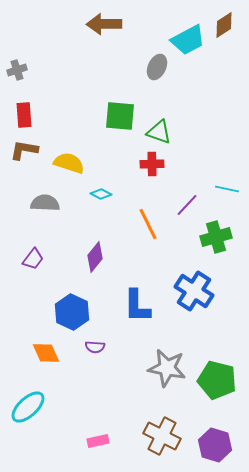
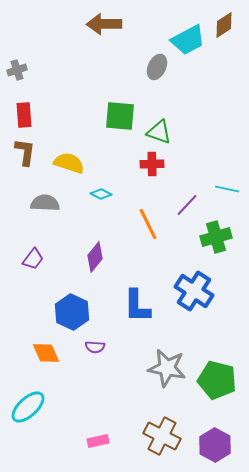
brown L-shape: moved 1 px right, 2 px down; rotated 88 degrees clockwise
purple hexagon: rotated 12 degrees clockwise
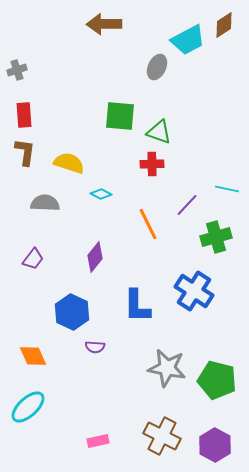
orange diamond: moved 13 px left, 3 px down
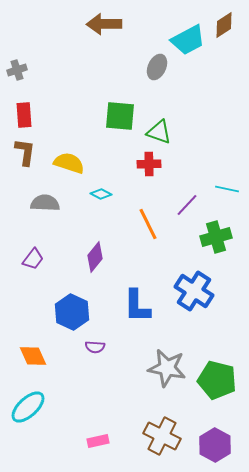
red cross: moved 3 px left
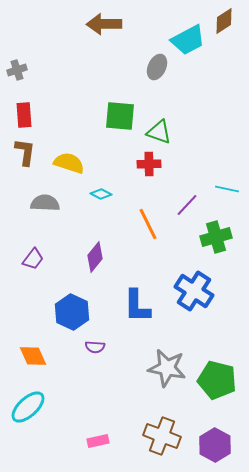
brown diamond: moved 4 px up
brown cross: rotated 6 degrees counterclockwise
